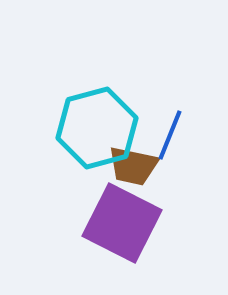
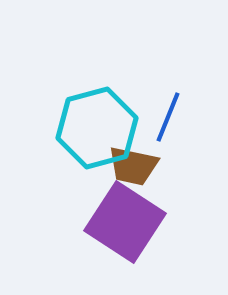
blue line: moved 2 px left, 18 px up
purple square: moved 3 px right, 1 px up; rotated 6 degrees clockwise
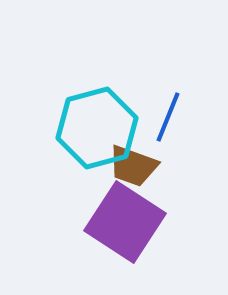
brown trapezoid: rotated 8 degrees clockwise
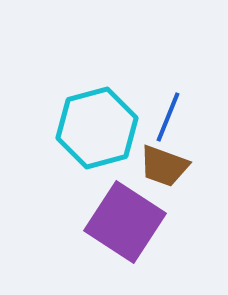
brown trapezoid: moved 31 px right
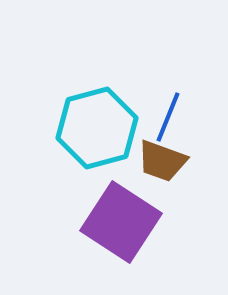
brown trapezoid: moved 2 px left, 5 px up
purple square: moved 4 px left
